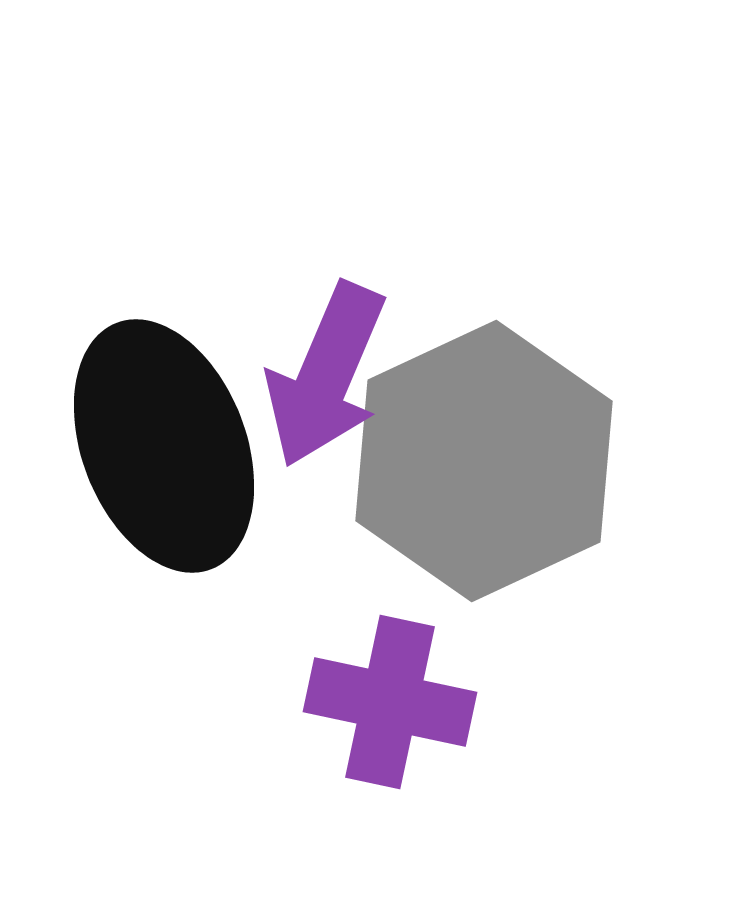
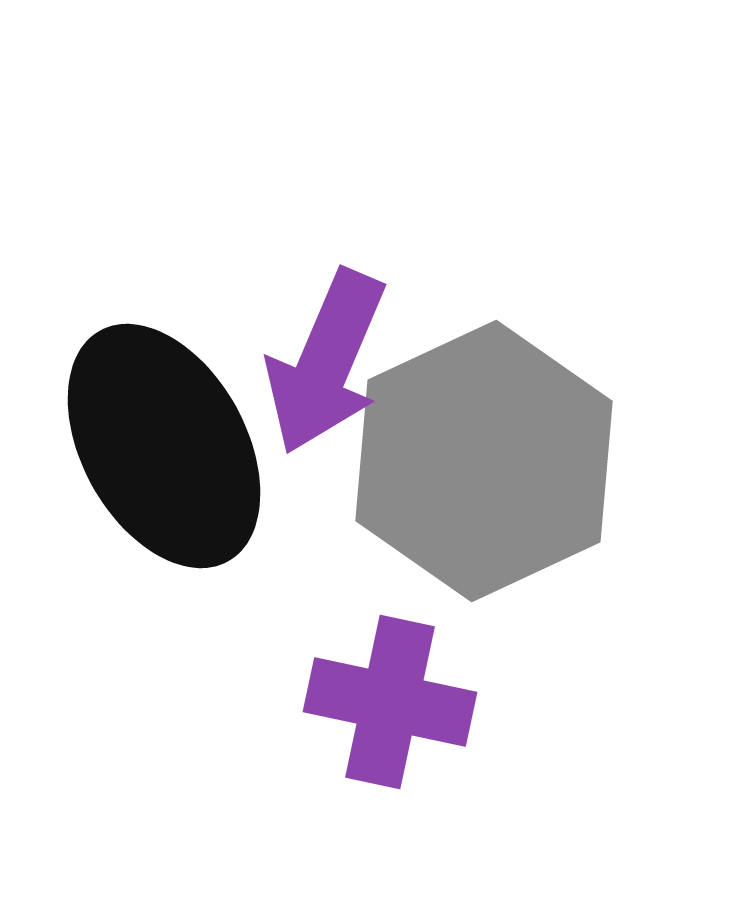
purple arrow: moved 13 px up
black ellipse: rotated 8 degrees counterclockwise
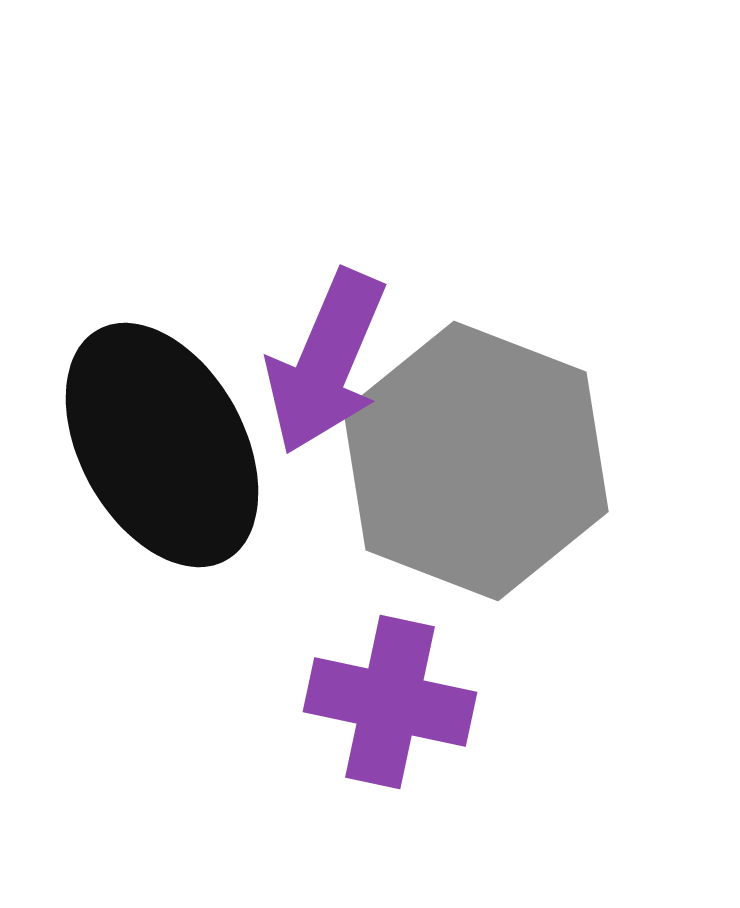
black ellipse: moved 2 px left, 1 px up
gray hexagon: moved 8 px left; rotated 14 degrees counterclockwise
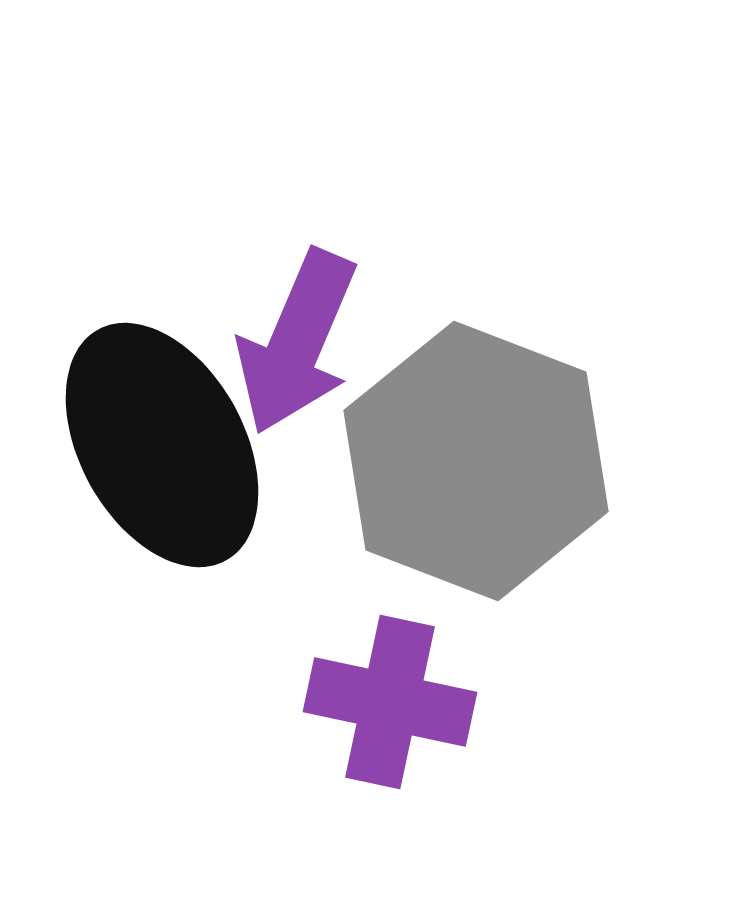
purple arrow: moved 29 px left, 20 px up
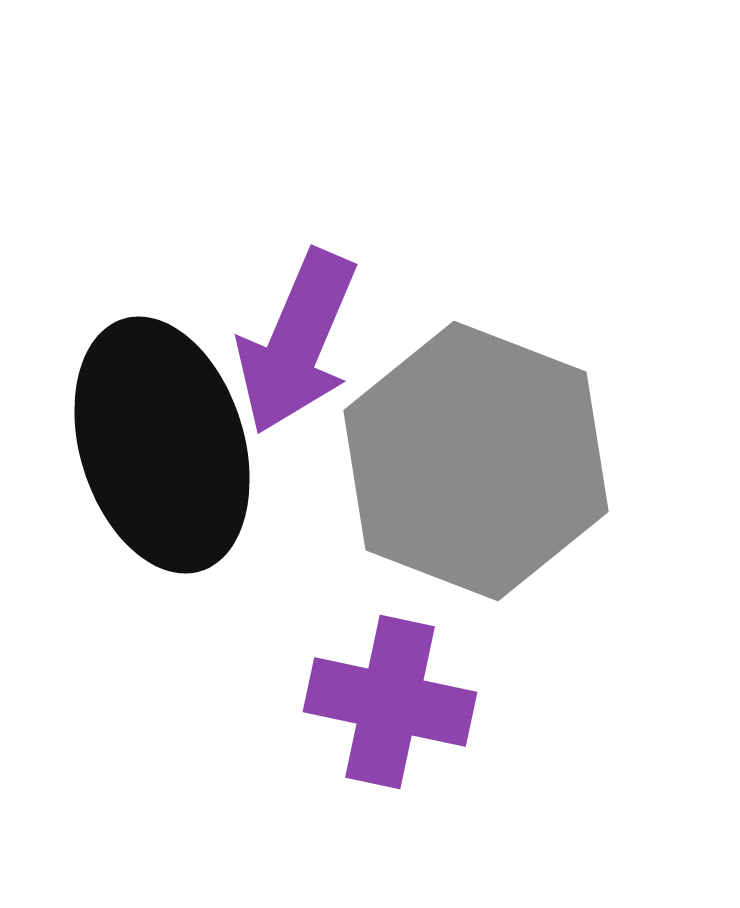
black ellipse: rotated 12 degrees clockwise
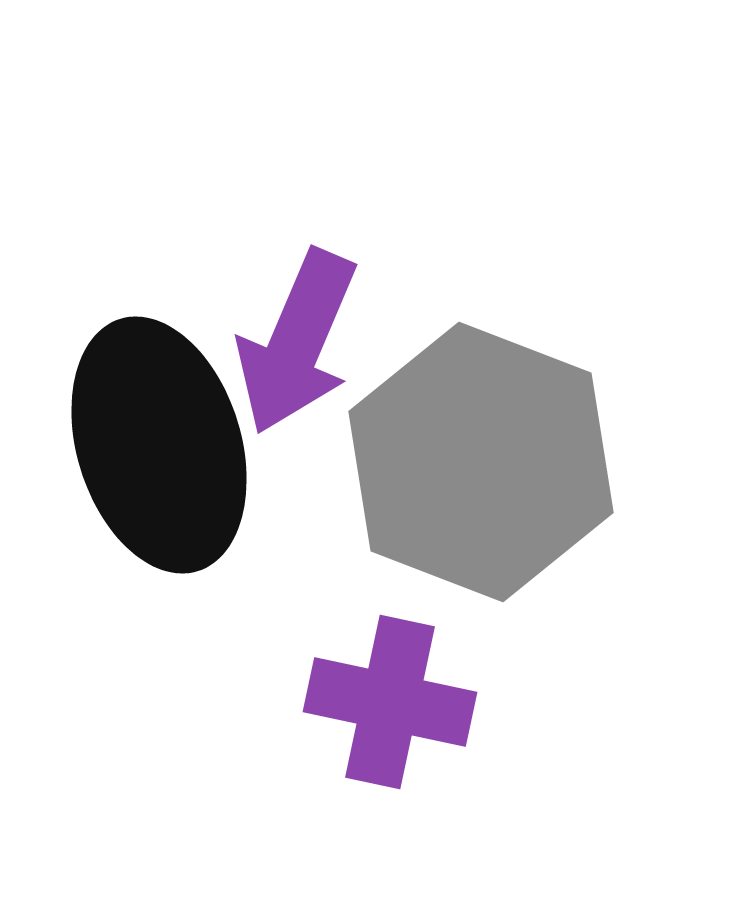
black ellipse: moved 3 px left
gray hexagon: moved 5 px right, 1 px down
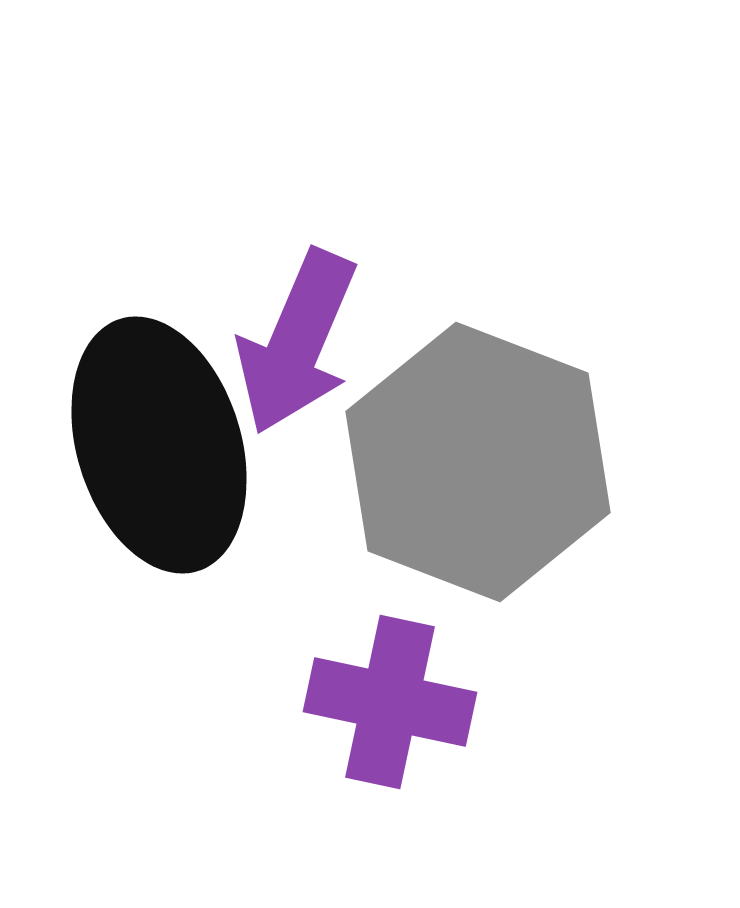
gray hexagon: moved 3 px left
